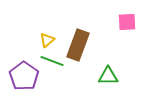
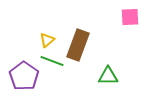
pink square: moved 3 px right, 5 px up
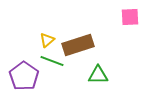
brown rectangle: rotated 52 degrees clockwise
green triangle: moved 10 px left, 1 px up
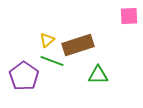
pink square: moved 1 px left, 1 px up
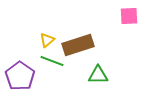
purple pentagon: moved 4 px left
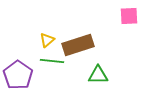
green line: rotated 15 degrees counterclockwise
purple pentagon: moved 2 px left, 1 px up
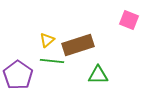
pink square: moved 4 px down; rotated 24 degrees clockwise
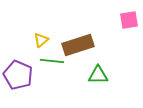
pink square: rotated 30 degrees counterclockwise
yellow triangle: moved 6 px left
purple pentagon: rotated 12 degrees counterclockwise
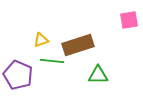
yellow triangle: rotated 21 degrees clockwise
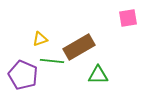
pink square: moved 1 px left, 2 px up
yellow triangle: moved 1 px left, 1 px up
brown rectangle: moved 1 px right, 2 px down; rotated 12 degrees counterclockwise
purple pentagon: moved 5 px right
